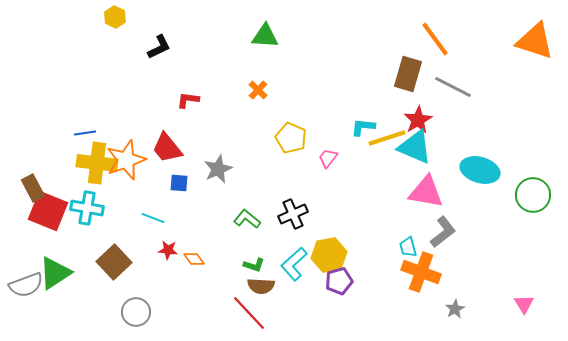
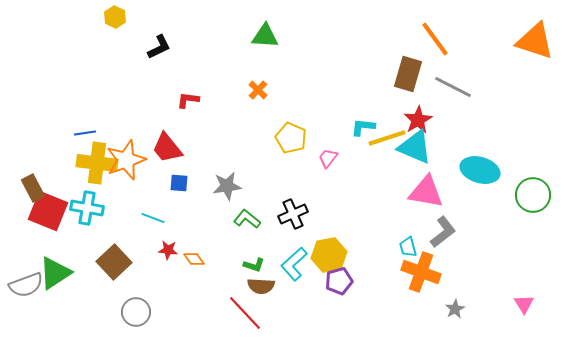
gray star at (218, 169): moved 9 px right, 17 px down; rotated 16 degrees clockwise
red line at (249, 313): moved 4 px left
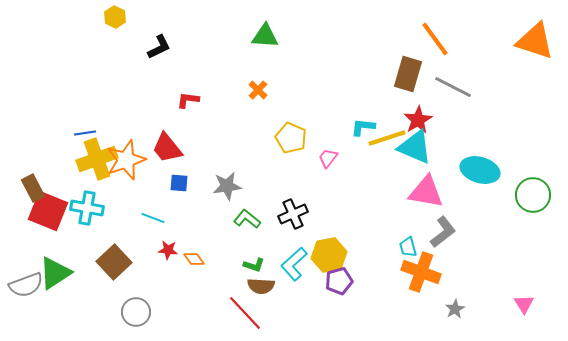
yellow cross at (97, 163): moved 4 px up; rotated 27 degrees counterclockwise
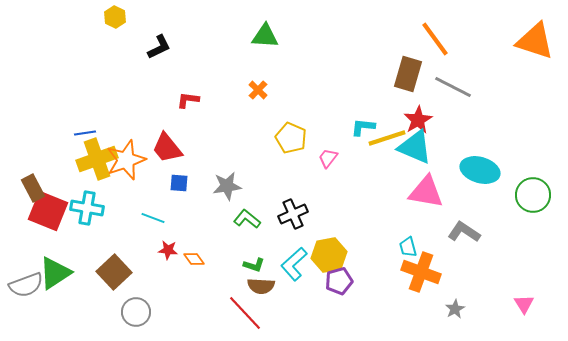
gray L-shape at (443, 232): moved 21 px right; rotated 108 degrees counterclockwise
brown square at (114, 262): moved 10 px down
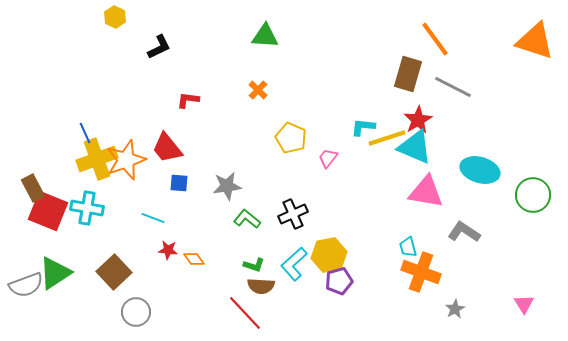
blue line at (85, 133): rotated 75 degrees clockwise
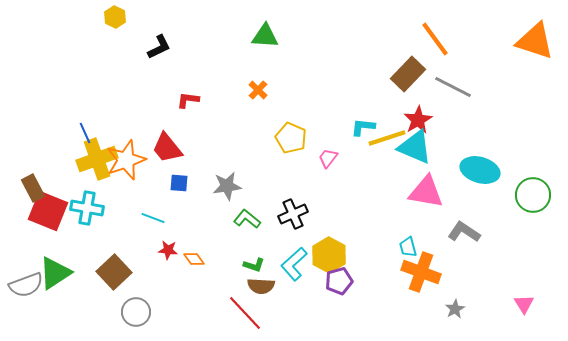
brown rectangle at (408, 74): rotated 28 degrees clockwise
yellow hexagon at (329, 255): rotated 20 degrees counterclockwise
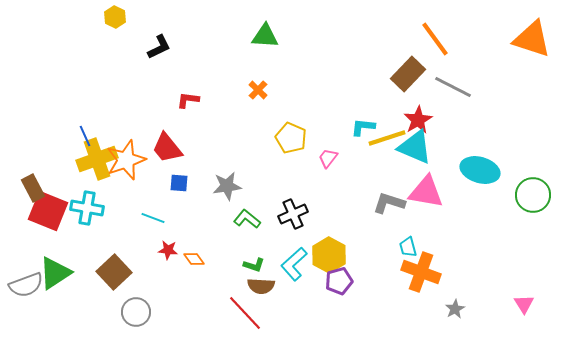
orange triangle at (535, 41): moved 3 px left, 2 px up
blue line at (85, 133): moved 3 px down
gray L-shape at (464, 232): moved 75 px left, 29 px up; rotated 16 degrees counterclockwise
